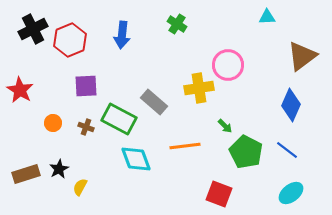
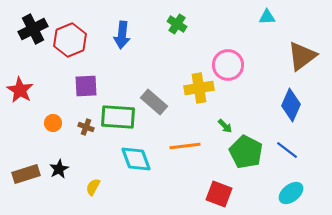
green rectangle: moved 1 px left, 2 px up; rotated 24 degrees counterclockwise
yellow semicircle: moved 13 px right
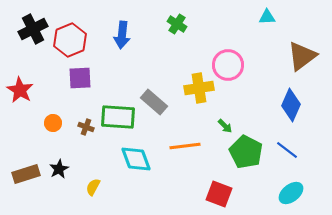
purple square: moved 6 px left, 8 px up
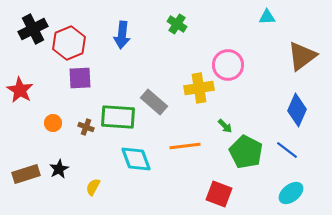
red hexagon: moved 1 px left, 3 px down
blue diamond: moved 6 px right, 5 px down
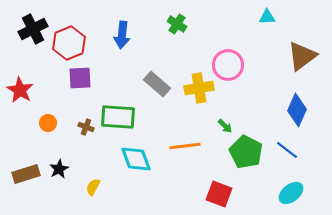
gray rectangle: moved 3 px right, 18 px up
orange circle: moved 5 px left
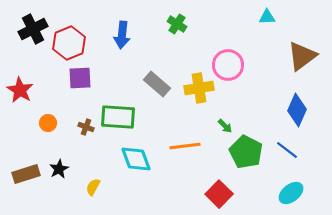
red square: rotated 24 degrees clockwise
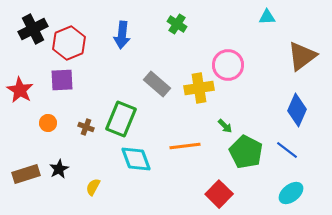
purple square: moved 18 px left, 2 px down
green rectangle: moved 3 px right, 2 px down; rotated 72 degrees counterclockwise
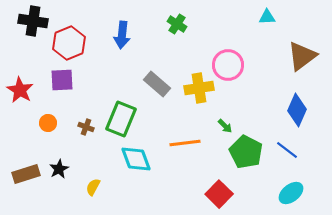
black cross: moved 8 px up; rotated 36 degrees clockwise
orange line: moved 3 px up
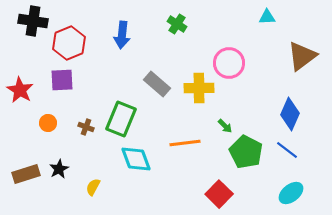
pink circle: moved 1 px right, 2 px up
yellow cross: rotated 8 degrees clockwise
blue diamond: moved 7 px left, 4 px down
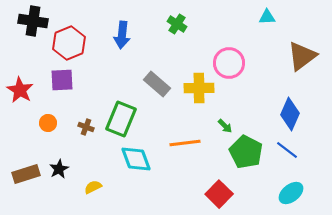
yellow semicircle: rotated 36 degrees clockwise
